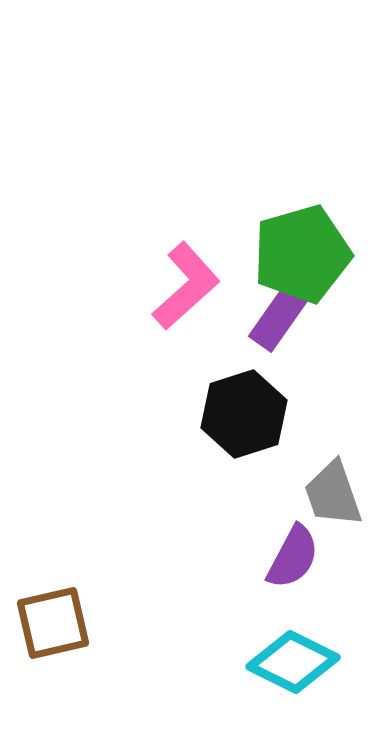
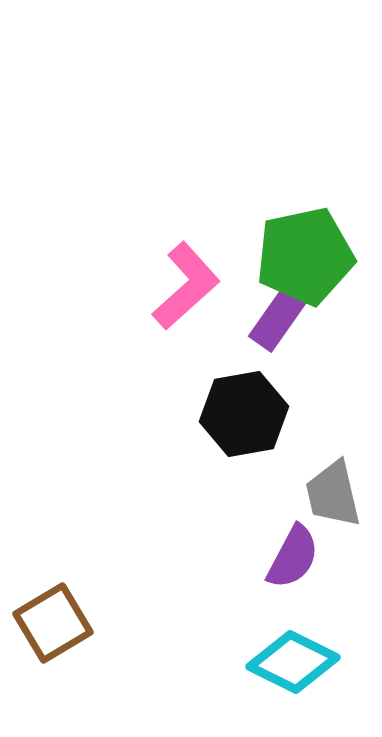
green pentagon: moved 3 px right, 2 px down; rotated 4 degrees clockwise
black hexagon: rotated 8 degrees clockwise
gray trapezoid: rotated 6 degrees clockwise
brown square: rotated 18 degrees counterclockwise
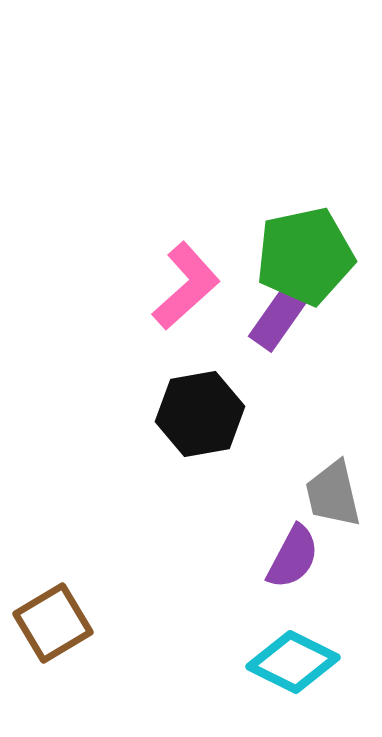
black hexagon: moved 44 px left
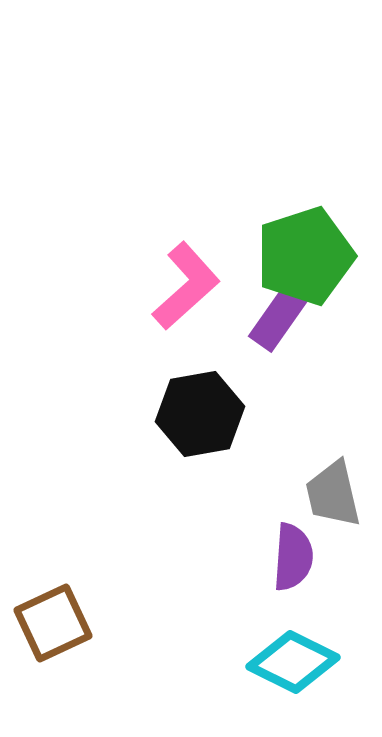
green pentagon: rotated 6 degrees counterclockwise
purple semicircle: rotated 24 degrees counterclockwise
brown square: rotated 6 degrees clockwise
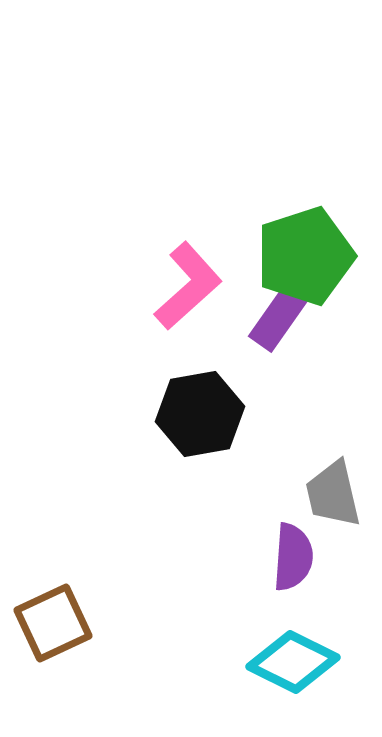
pink L-shape: moved 2 px right
